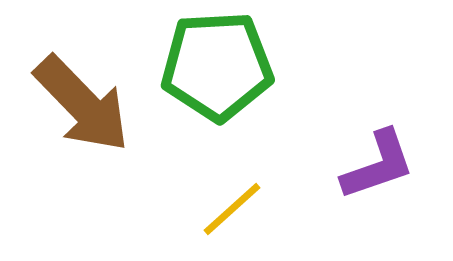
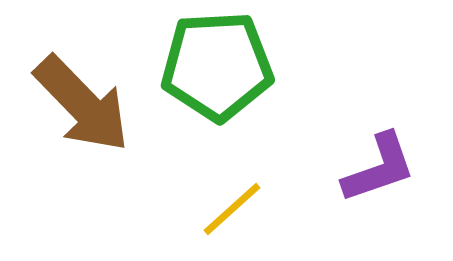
purple L-shape: moved 1 px right, 3 px down
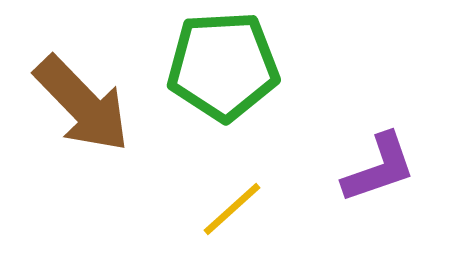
green pentagon: moved 6 px right
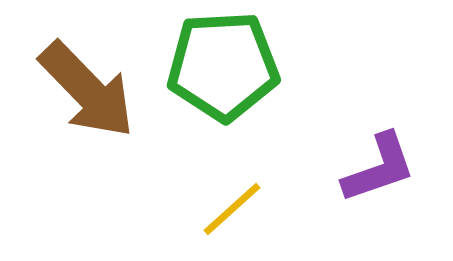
brown arrow: moved 5 px right, 14 px up
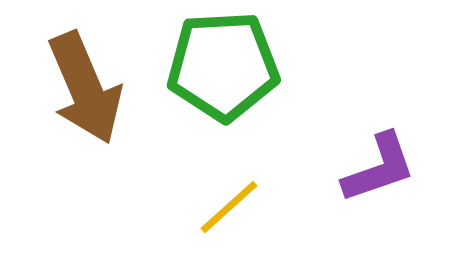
brown arrow: moved 2 px left, 2 px up; rotated 21 degrees clockwise
yellow line: moved 3 px left, 2 px up
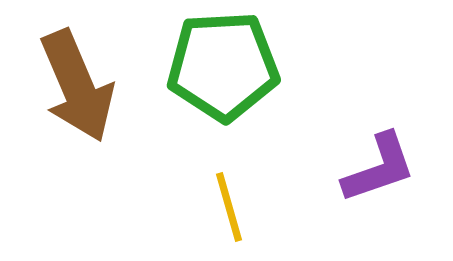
brown arrow: moved 8 px left, 2 px up
yellow line: rotated 64 degrees counterclockwise
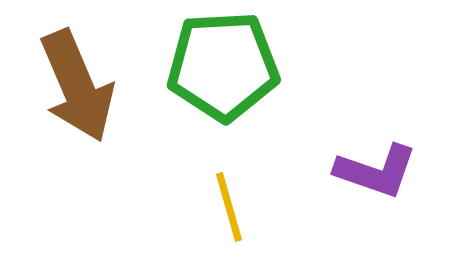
purple L-shape: moved 3 px left, 3 px down; rotated 38 degrees clockwise
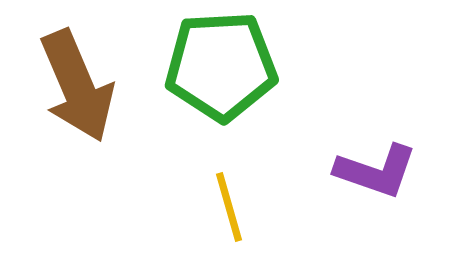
green pentagon: moved 2 px left
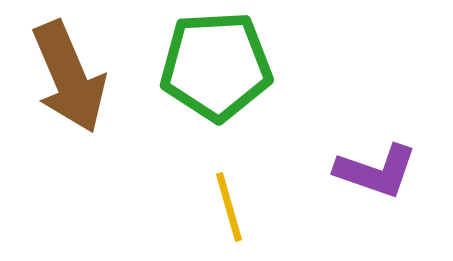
green pentagon: moved 5 px left
brown arrow: moved 8 px left, 9 px up
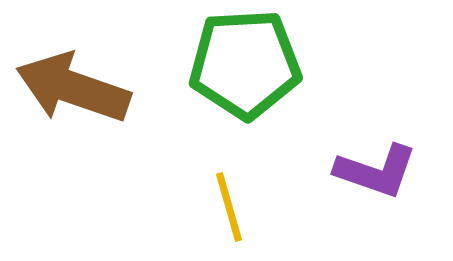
green pentagon: moved 29 px right, 2 px up
brown arrow: moved 4 px right, 11 px down; rotated 132 degrees clockwise
